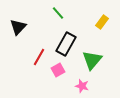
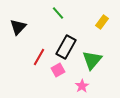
black rectangle: moved 3 px down
pink star: rotated 24 degrees clockwise
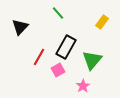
black triangle: moved 2 px right
pink star: moved 1 px right
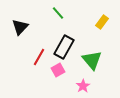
black rectangle: moved 2 px left
green triangle: rotated 20 degrees counterclockwise
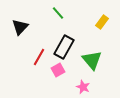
pink star: moved 1 px down; rotated 16 degrees counterclockwise
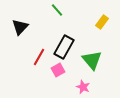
green line: moved 1 px left, 3 px up
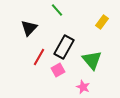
black triangle: moved 9 px right, 1 px down
